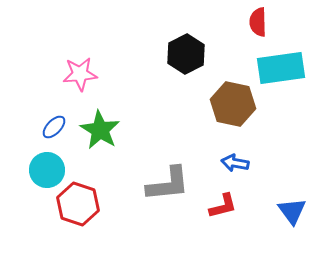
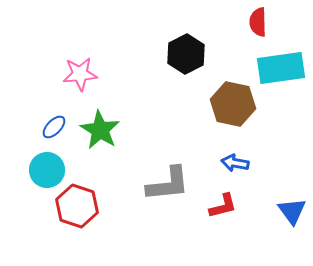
red hexagon: moved 1 px left, 2 px down
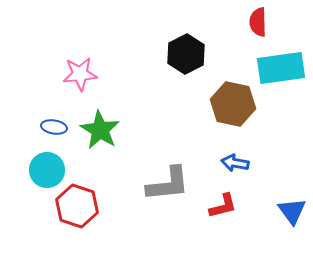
blue ellipse: rotated 55 degrees clockwise
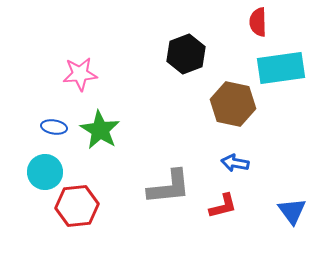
black hexagon: rotated 6 degrees clockwise
cyan circle: moved 2 px left, 2 px down
gray L-shape: moved 1 px right, 3 px down
red hexagon: rotated 24 degrees counterclockwise
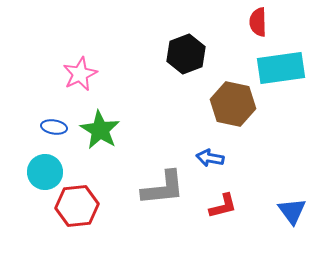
pink star: rotated 20 degrees counterclockwise
blue arrow: moved 25 px left, 5 px up
gray L-shape: moved 6 px left, 1 px down
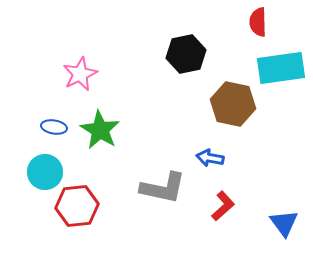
black hexagon: rotated 9 degrees clockwise
gray L-shape: rotated 18 degrees clockwise
red L-shape: rotated 28 degrees counterclockwise
blue triangle: moved 8 px left, 12 px down
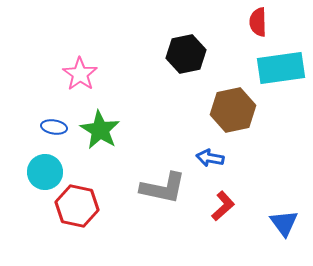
pink star: rotated 12 degrees counterclockwise
brown hexagon: moved 6 px down; rotated 24 degrees counterclockwise
red hexagon: rotated 18 degrees clockwise
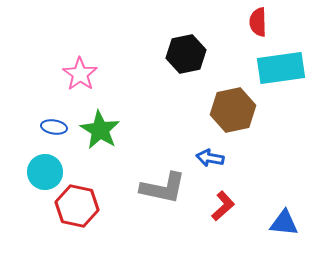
blue triangle: rotated 48 degrees counterclockwise
